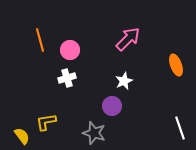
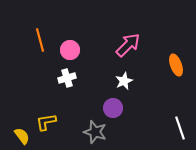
pink arrow: moved 6 px down
purple circle: moved 1 px right, 2 px down
gray star: moved 1 px right, 1 px up
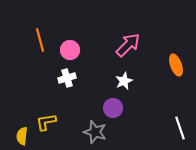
yellow semicircle: rotated 138 degrees counterclockwise
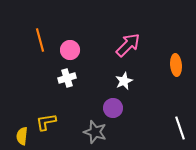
orange ellipse: rotated 15 degrees clockwise
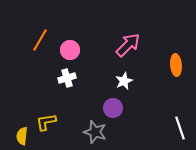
orange line: rotated 45 degrees clockwise
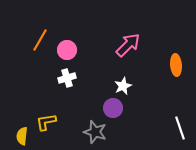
pink circle: moved 3 px left
white star: moved 1 px left, 5 px down
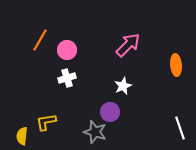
purple circle: moved 3 px left, 4 px down
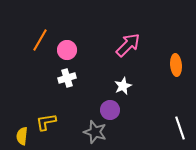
purple circle: moved 2 px up
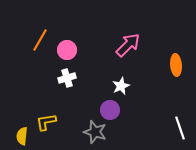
white star: moved 2 px left
